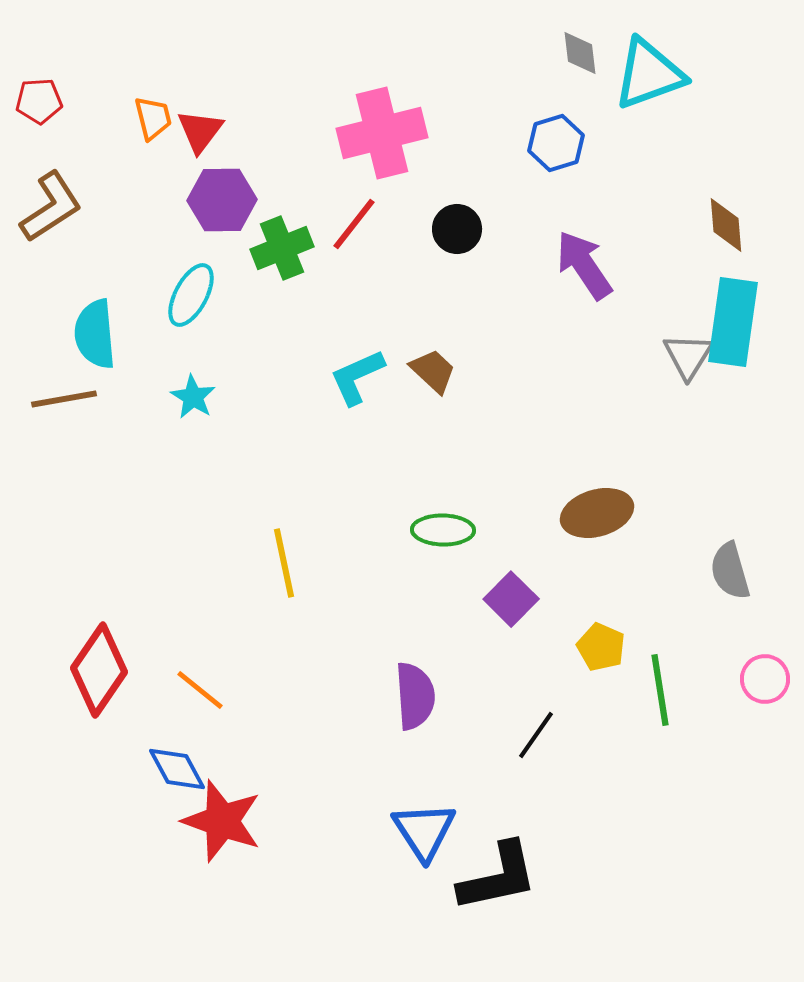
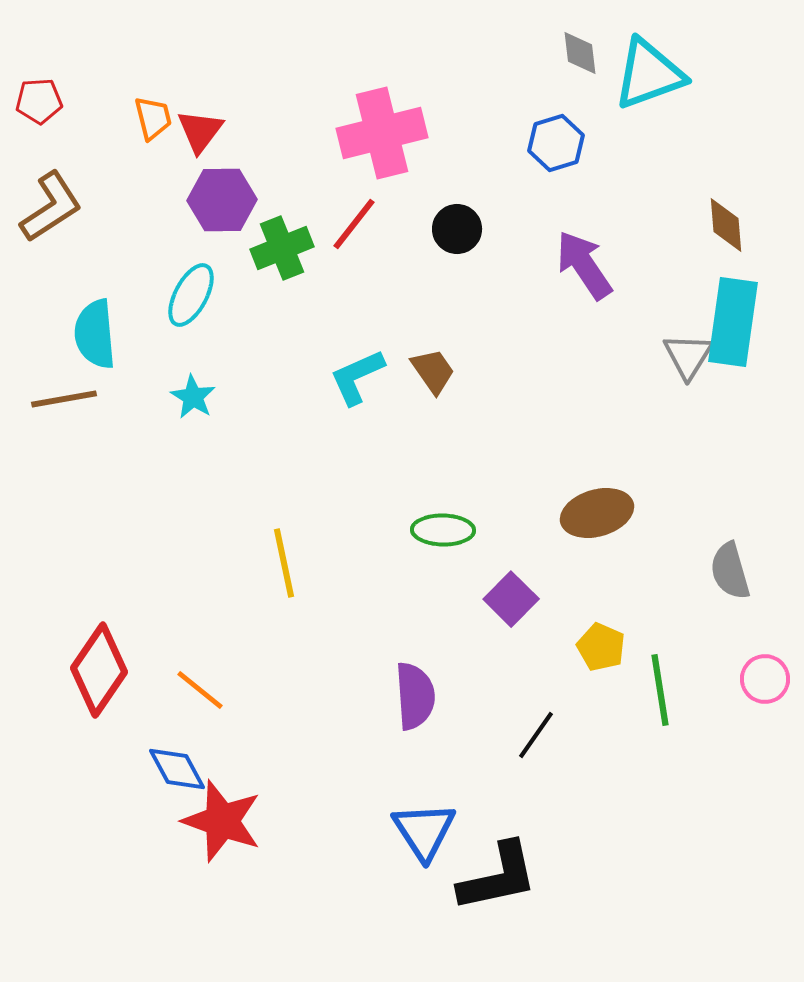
brown trapezoid: rotated 12 degrees clockwise
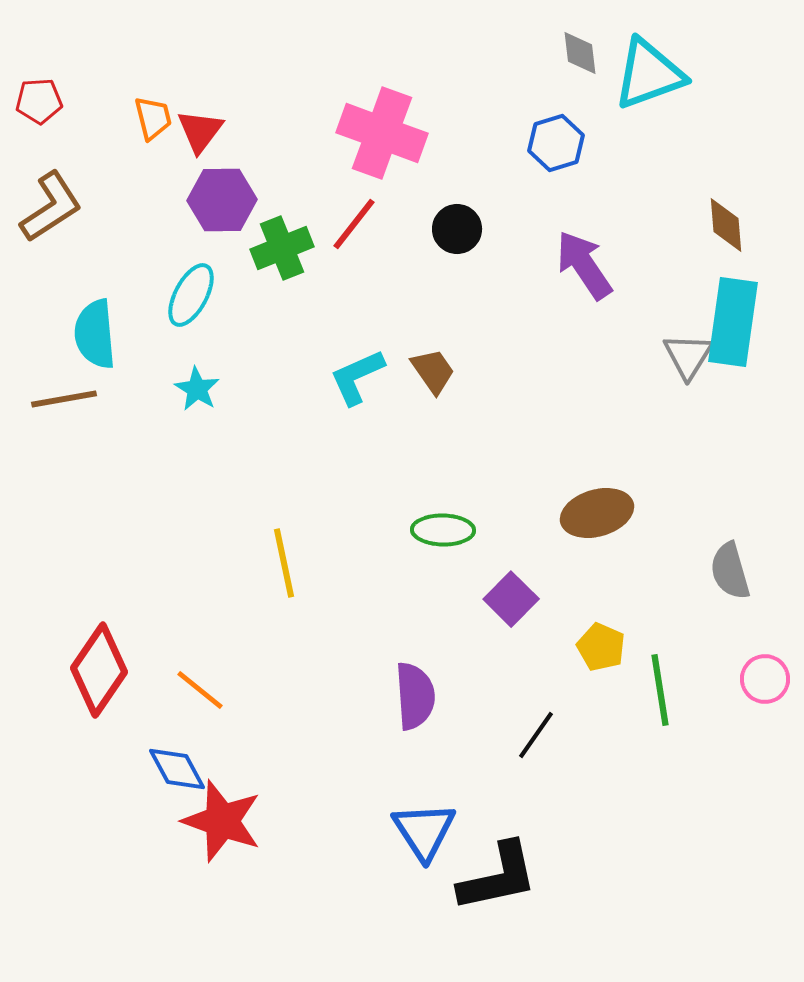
pink cross: rotated 34 degrees clockwise
cyan star: moved 4 px right, 8 px up
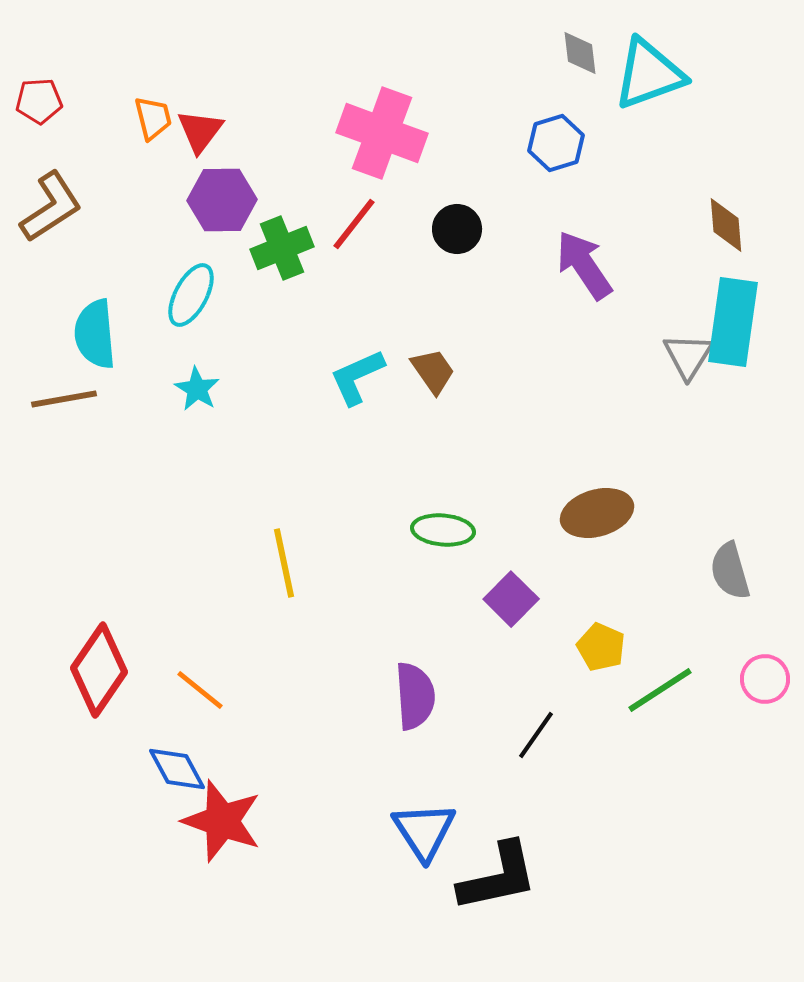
green ellipse: rotated 4 degrees clockwise
green line: rotated 66 degrees clockwise
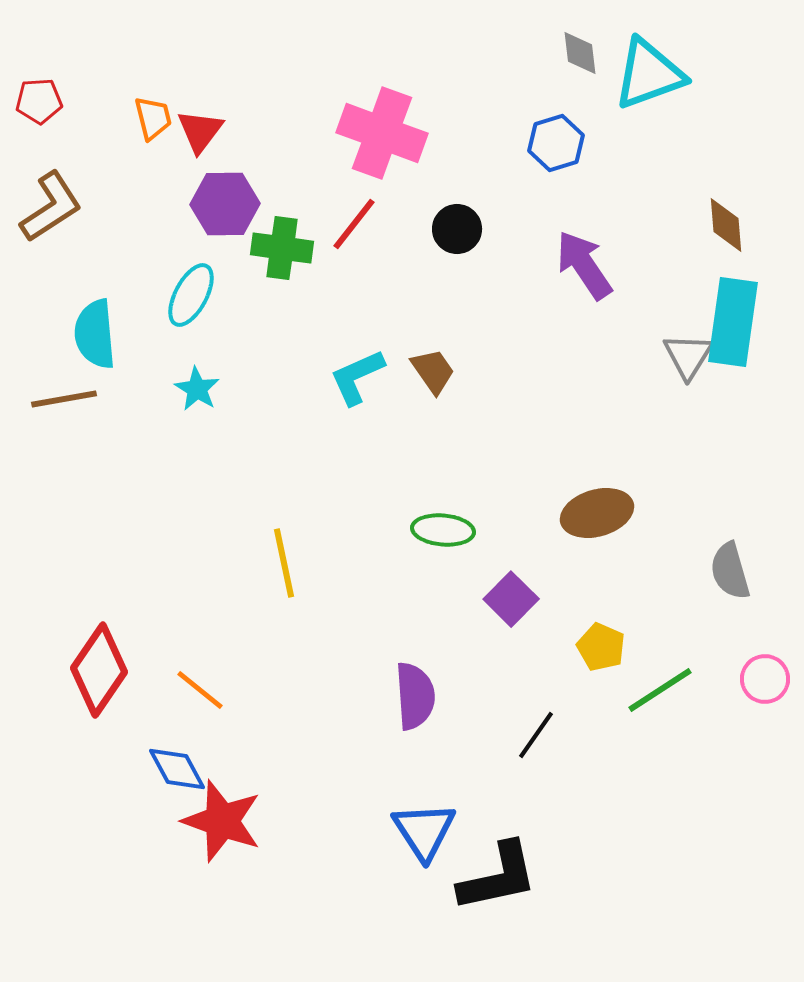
purple hexagon: moved 3 px right, 4 px down
green cross: rotated 30 degrees clockwise
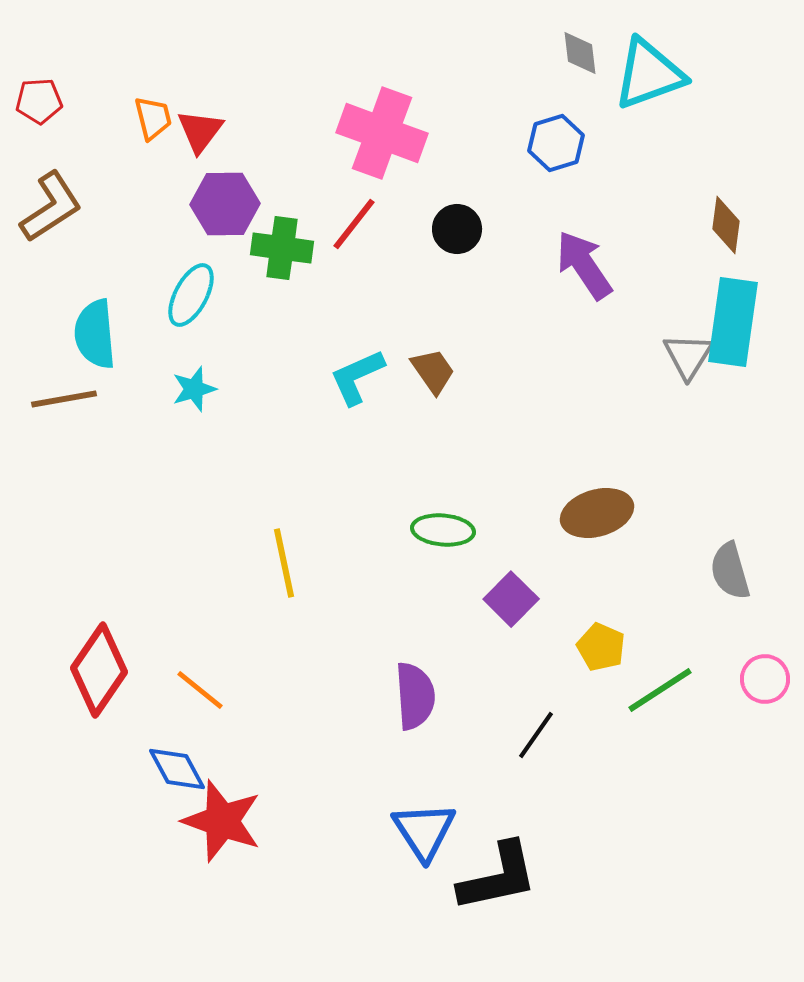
brown diamond: rotated 12 degrees clockwise
cyan star: moved 3 px left; rotated 24 degrees clockwise
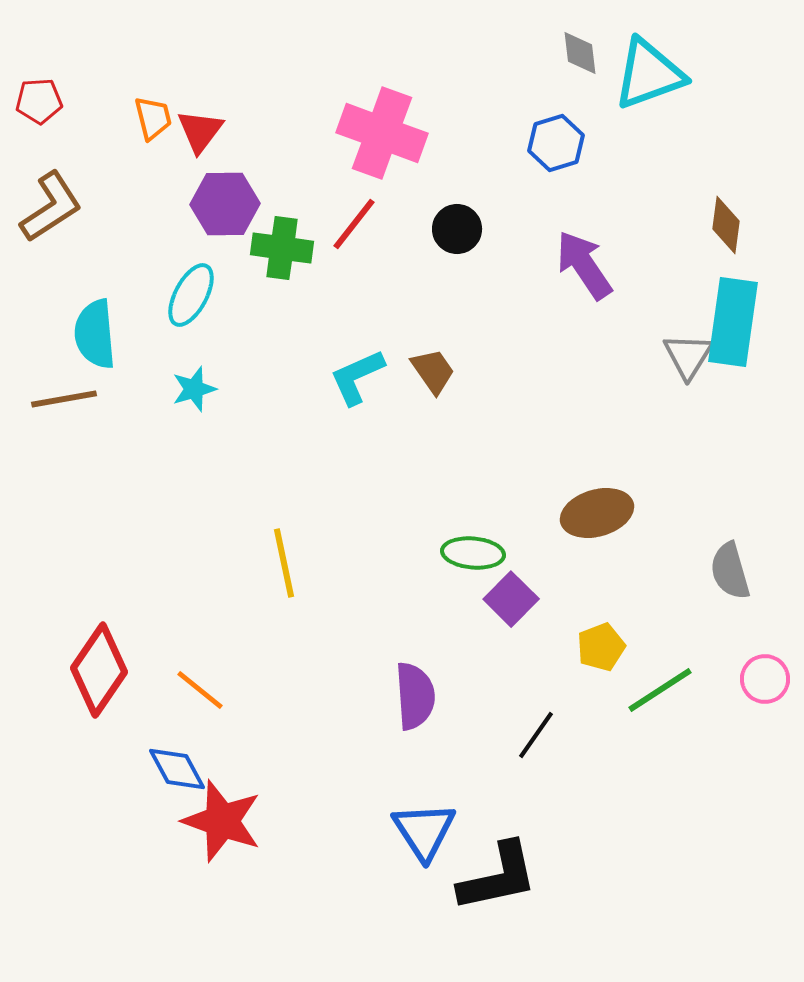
green ellipse: moved 30 px right, 23 px down
yellow pentagon: rotated 27 degrees clockwise
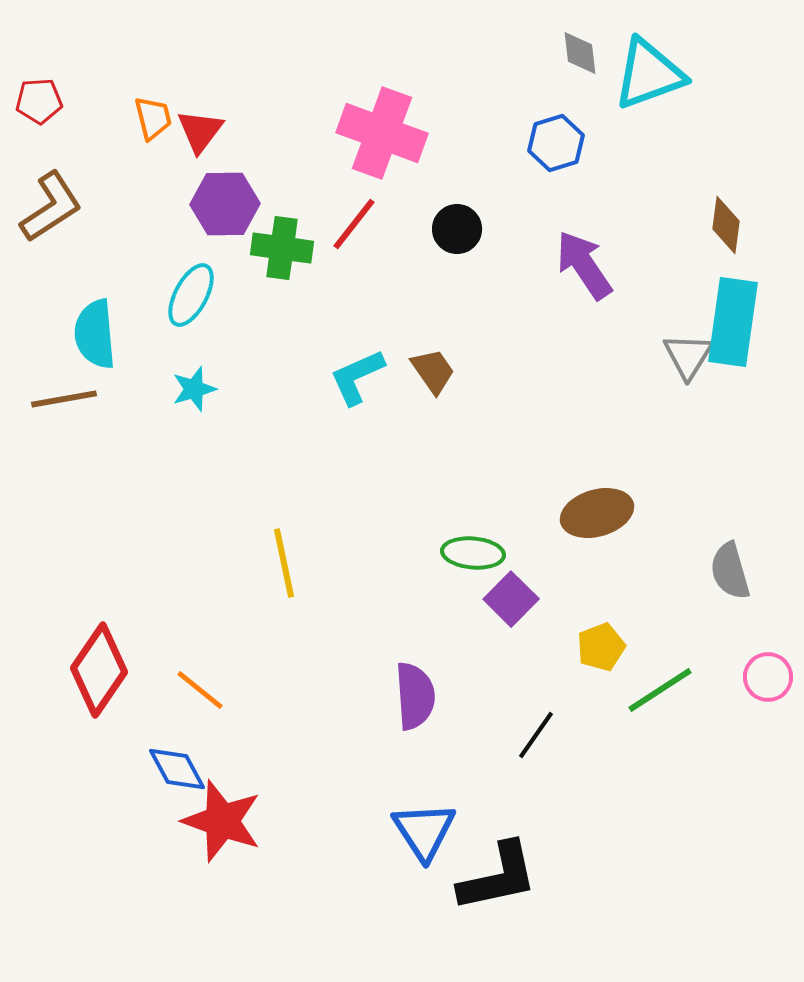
pink circle: moved 3 px right, 2 px up
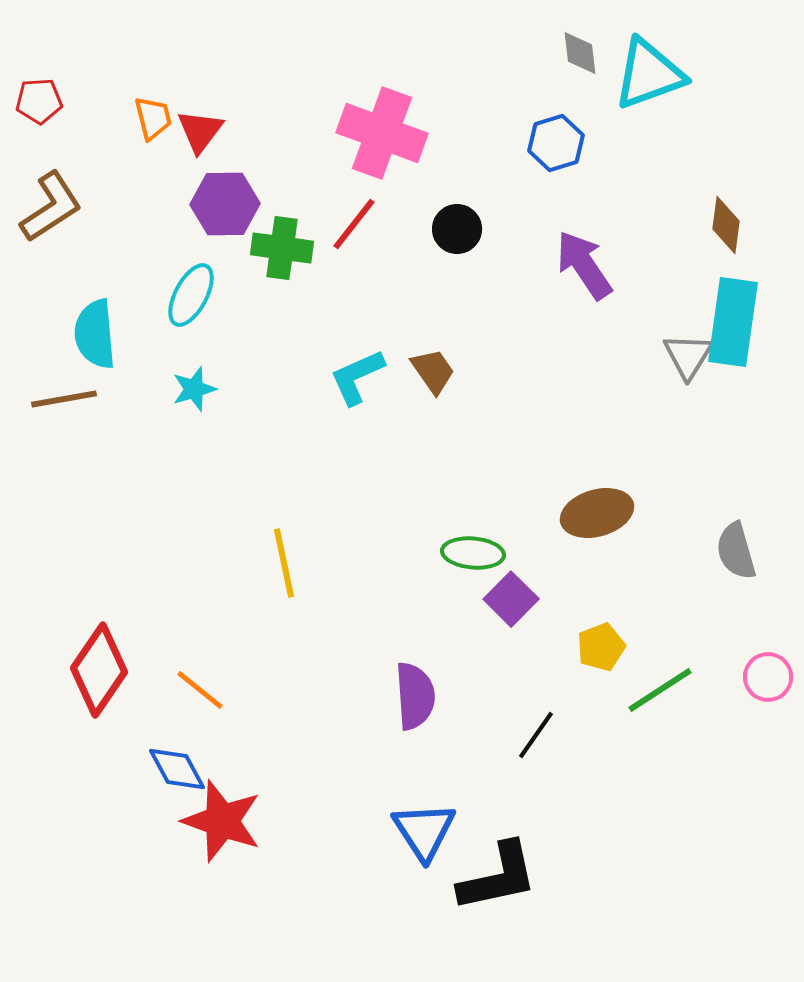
gray semicircle: moved 6 px right, 20 px up
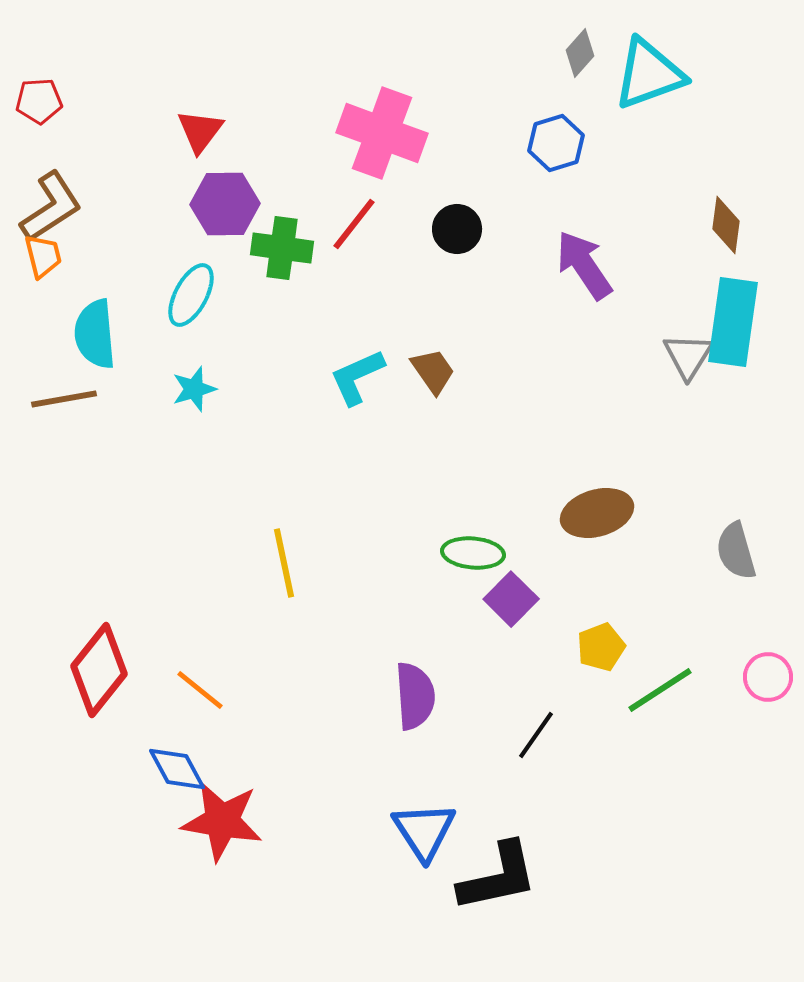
gray diamond: rotated 48 degrees clockwise
orange trapezoid: moved 110 px left, 138 px down
red diamond: rotated 4 degrees clockwise
red star: rotated 10 degrees counterclockwise
